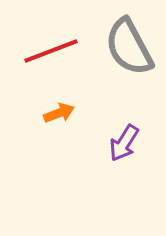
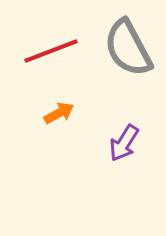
gray semicircle: moved 1 px left, 1 px down
orange arrow: rotated 8 degrees counterclockwise
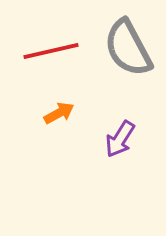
red line: rotated 8 degrees clockwise
purple arrow: moved 4 px left, 4 px up
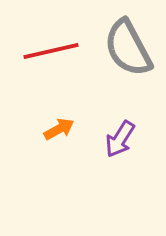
orange arrow: moved 16 px down
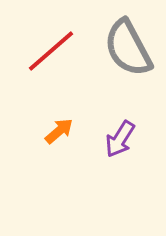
red line: rotated 28 degrees counterclockwise
orange arrow: moved 2 px down; rotated 12 degrees counterclockwise
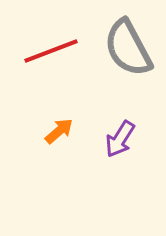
red line: rotated 20 degrees clockwise
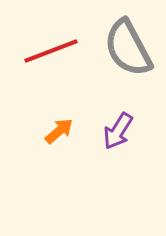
purple arrow: moved 2 px left, 8 px up
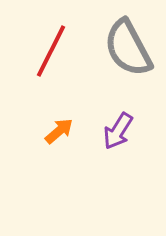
red line: rotated 42 degrees counterclockwise
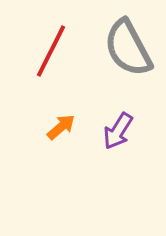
orange arrow: moved 2 px right, 4 px up
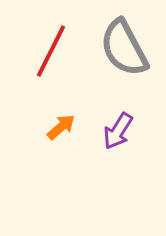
gray semicircle: moved 4 px left
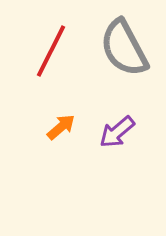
purple arrow: moved 1 px left, 1 px down; rotated 18 degrees clockwise
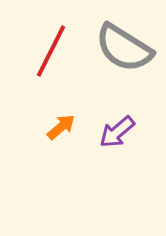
gray semicircle: rotated 30 degrees counterclockwise
